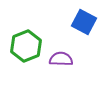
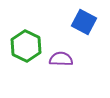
green hexagon: rotated 12 degrees counterclockwise
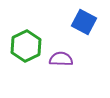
green hexagon: rotated 8 degrees clockwise
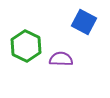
green hexagon: rotated 8 degrees counterclockwise
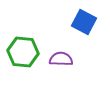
green hexagon: moved 3 px left, 6 px down; rotated 20 degrees counterclockwise
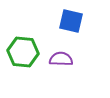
blue square: moved 13 px left, 1 px up; rotated 15 degrees counterclockwise
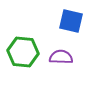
purple semicircle: moved 2 px up
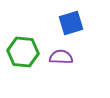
blue square: moved 2 px down; rotated 30 degrees counterclockwise
